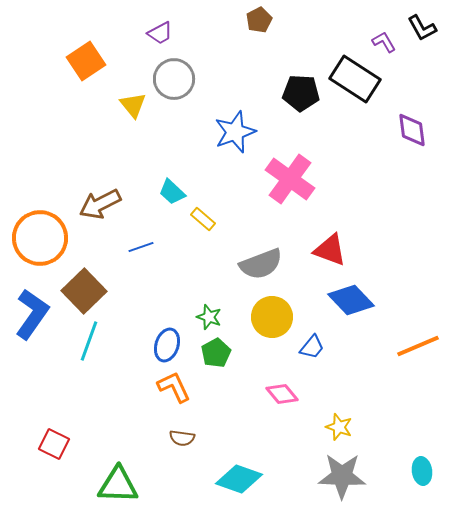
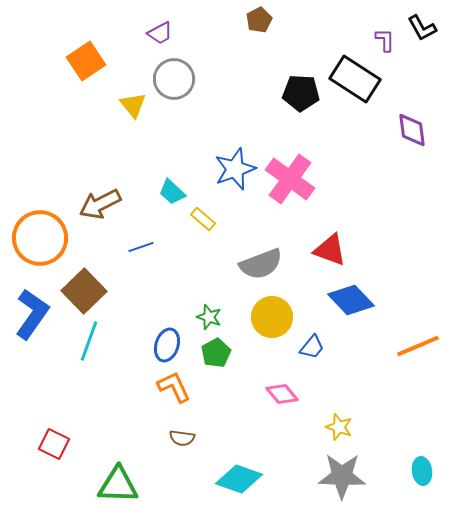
purple L-shape: moved 1 px right, 2 px up; rotated 30 degrees clockwise
blue star: moved 37 px down
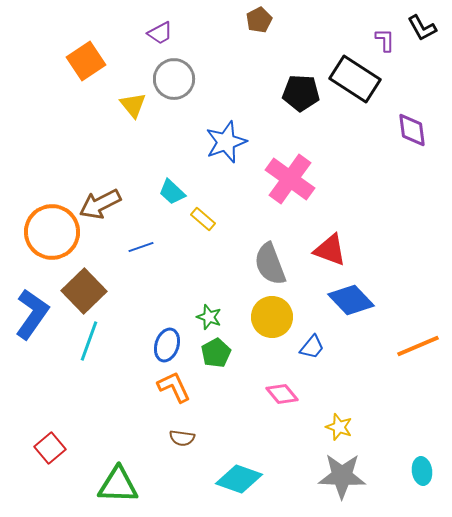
blue star: moved 9 px left, 27 px up
orange circle: moved 12 px right, 6 px up
gray semicircle: moved 9 px right; rotated 90 degrees clockwise
red square: moved 4 px left, 4 px down; rotated 24 degrees clockwise
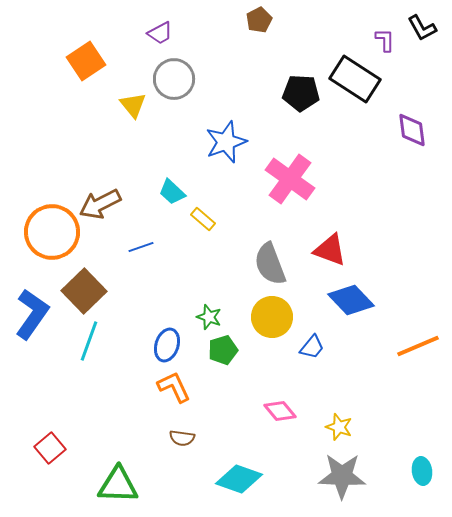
green pentagon: moved 7 px right, 3 px up; rotated 12 degrees clockwise
pink diamond: moved 2 px left, 17 px down
